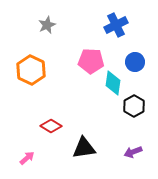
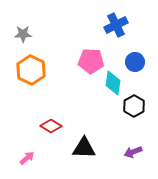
gray star: moved 24 px left, 9 px down; rotated 24 degrees clockwise
black triangle: rotated 10 degrees clockwise
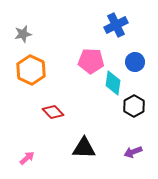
gray star: rotated 12 degrees counterclockwise
red diamond: moved 2 px right, 14 px up; rotated 15 degrees clockwise
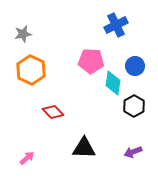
blue circle: moved 4 px down
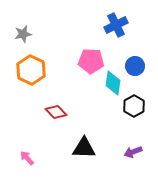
red diamond: moved 3 px right
pink arrow: rotated 91 degrees counterclockwise
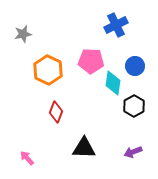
orange hexagon: moved 17 px right
red diamond: rotated 65 degrees clockwise
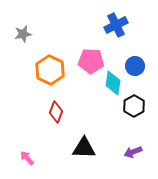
orange hexagon: moved 2 px right
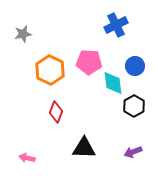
pink pentagon: moved 2 px left, 1 px down
cyan diamond: rotated 15 degrees counterclockwise
pink arrow: rotated 35 degrees counterclockwise
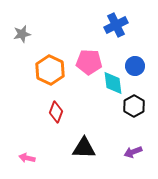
gray star: moved 1 px left
